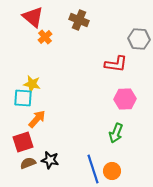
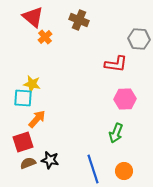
orange circle: moved 12 px right
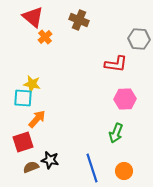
brown semicircle: moved 3 px right, 4 px down
blue line: moved 1 px left, 1 px up
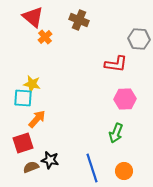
red square: moved 1 px down
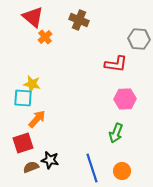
orange circle: moved 2 px left
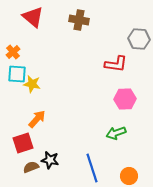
brown cross: rotated 12 degrees counterclockwise
orange cross: moved 32 px left, 15 px down
cyan square: moved 6 px left, 24 px up
green arrow: rotated 48 degrees clockwise
orange circle: moved 7 px right, 5 px down
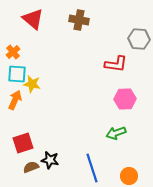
red triangle: moved 2 px down
orange arrow: moved 22 px left, 19 px up; rotated 18 degrees counterclockwise
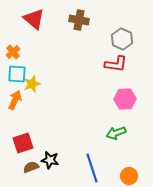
red triangle: moved 1 px right
gray hexagon: moved 17 px left; rotated 20 degrees clockwise
yellow star: rotated 30 degrees counterclockwise
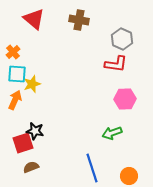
green arrow: moved 4 px left
black star: moved 15 px left, 29 px up
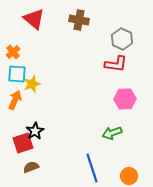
black star: rotated 30 degrees clockwise
